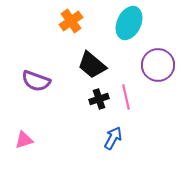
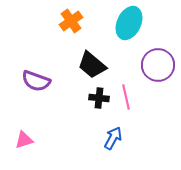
black cross: moved 1 px up; rotated 24 degrees clockwise
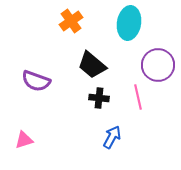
cyan ellipse: rotated 16 degrees counterclockwise
pink line: moved 12 px right
blue arrow: moved 1 px left, 1 px up
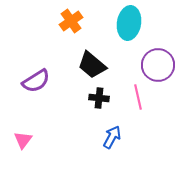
purple semicircle: rotated 52 degrees counterclockwise
pink triangle: moved 1 px left; rotated 36 degrees counterclockwise
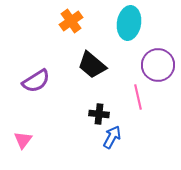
black cross: moved 16 px down
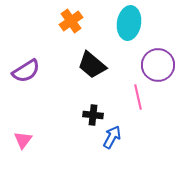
purple semicircle: moved 10 px left, 10 px up
black cross: moved 6 px left, 1 px down
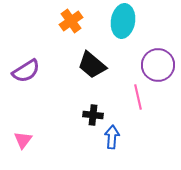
cyan ellipse: moved 6 px left, 2 px up
blue arrow: rotated 25 degrees counterclockwise
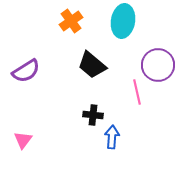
pink line: moved 1 px left, 5 px up
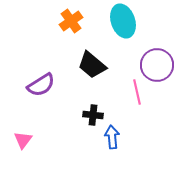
cyan ellipse: rotated 28 degrees counterclockwise
purple circle: moved 1 px left
purple semicircle: moved 15 px right, 14 px down
blue arrow: rotated 10 degrees counterclockwise
